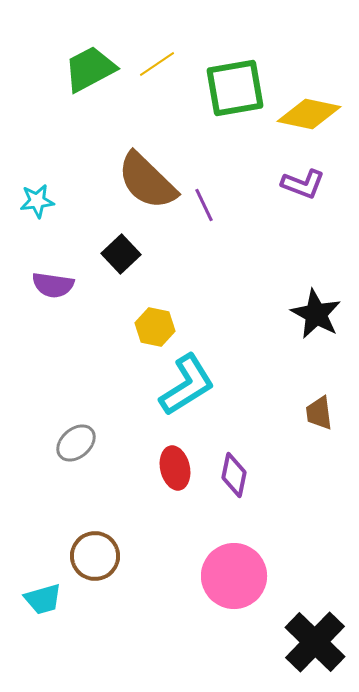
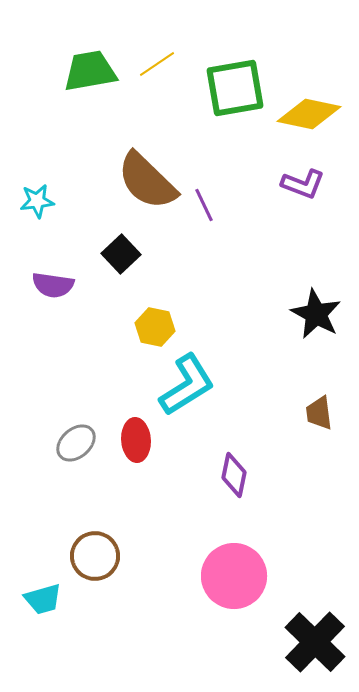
green trapezoid: moved 2 px down; rotated 18 degrees clockwise
red ellipse: moved 39 px left, 28 px up; rotated 9 degrees clockwise
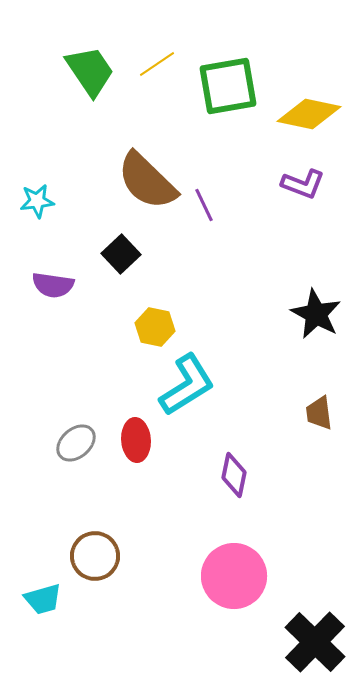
green trapezoid: rotated 66 degrees clockwise
green square: moved 7 px left, 2 px up
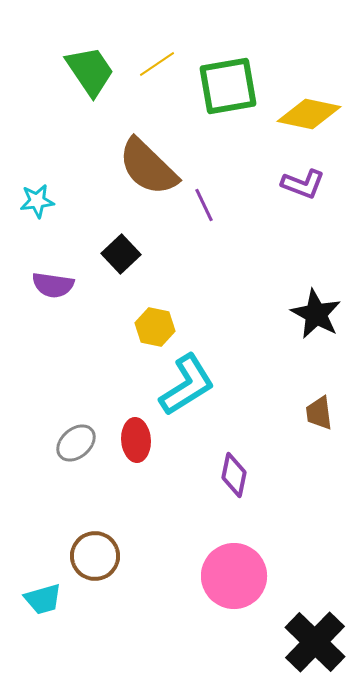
brown semicircle: moved 1 px right, 14 px up
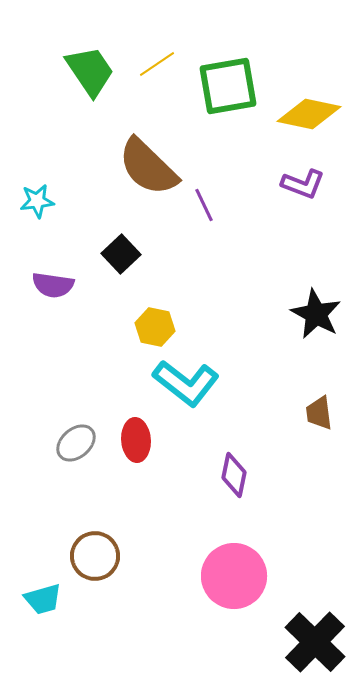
cyan L-shape: moved 1 px left, 2 px up; rotated 70 degrees clockwise
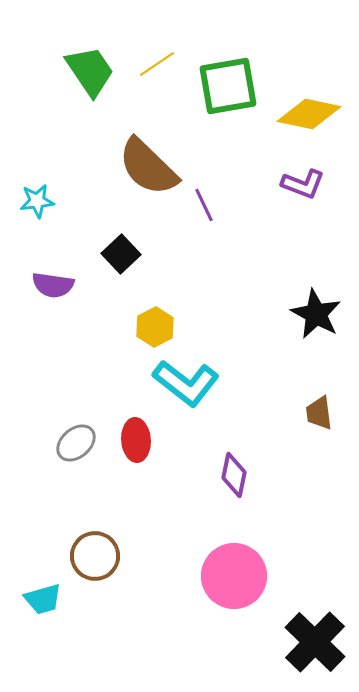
yellow hexagon: rotated 21 degrees clockwise
